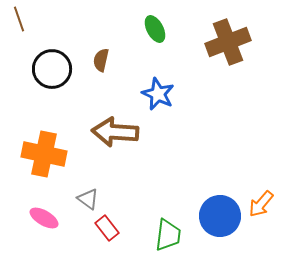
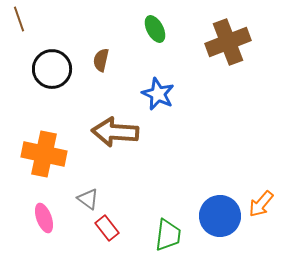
pink ellipse: rotated 40 degrees clockwise
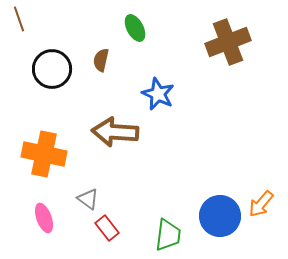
green ellipse: moved 20 px left, 1 px up
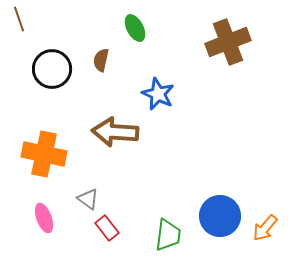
orange arrow: moved 4 px right, 24 px down
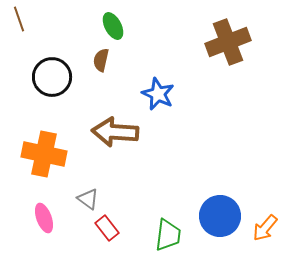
green ellipse: moved 22 px left, 2 px up
black circle: moved 8 px down
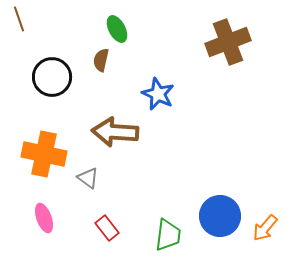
green ellipse: moved 4 px right, 3 px down
gray triangle: moved 21 px up
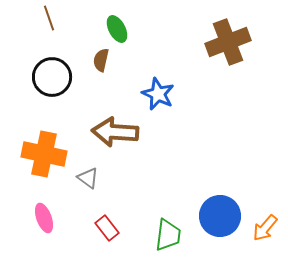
brown line: moved 30 px right, 1 px up
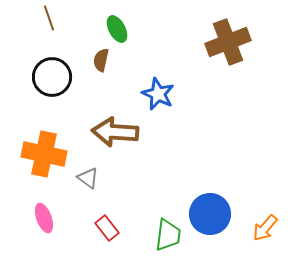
blue circle: moved 10 px left, 2 px up
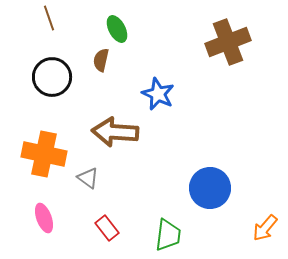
blue circle: moved 26 px up
